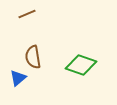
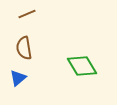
brown semicircle: moved 9 px left, 9 px up
green diamond: moved 1 px right, 1 px down; rotated 40 degrees clockwise
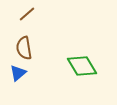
brown line: rotated 18 degrees counterclockwise
blue triangle: moved 5 px up
